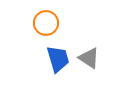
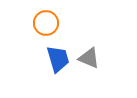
gray triangle: rotated 10 degrees counterclockwise
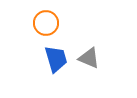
blue trapezoid: moved 2 px left
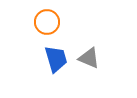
orange circle: moved 1 px right, 1 px up
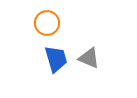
orange circle: moved 1 px down
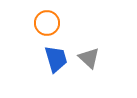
gray triangle: rotated 20 degrees clockwise
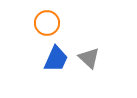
blue trapezoid: rotated 40 degrees clockwise
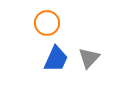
gray triangle: rotated 30 degrees clockwise
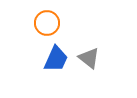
gray triangle: rotated 35 degrees counterclockwise
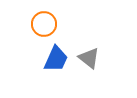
orange circle: moved 3 px left, 1 px down
